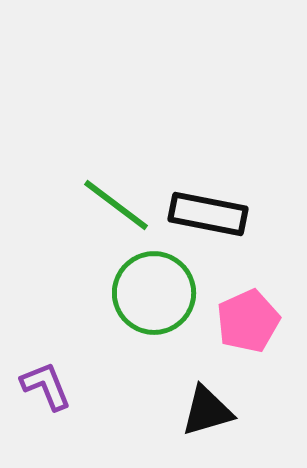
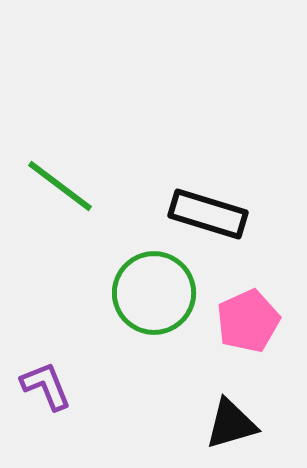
green line: moved 56 px left, 19 px up
black rectangle: rotated 6 degrees clockwise
black triangle: moved 24 px right, 13 px down
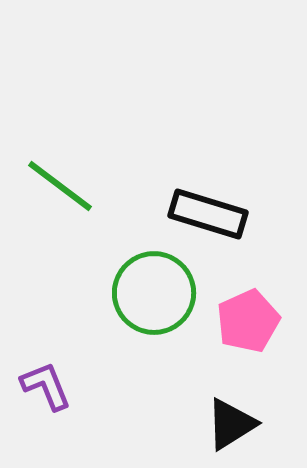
black triangle: rotated 16 degrees counterclockwise
